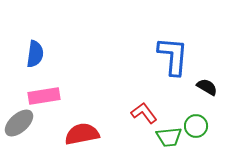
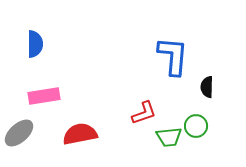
blue semicircle: moved 10 px up; rotated 8 degrees counterclockwise
black semicircle: rotated 120 degrees counterclockwise
red L-shape: rotated 108 degrees clockwise
gray ellipse: moved 10 px down
red semicircle: moved 2 px left
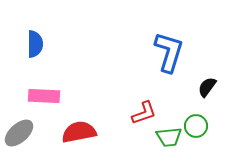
blue L-shape: moved 4 px left, 4 px up; rotated 12 degrees clockwise
black semicircle: rotated 35 degrees clockwise
pink rectangle: rotated 12 degrees clockwise
red semicircle: moved 1 px left, 2 px up
